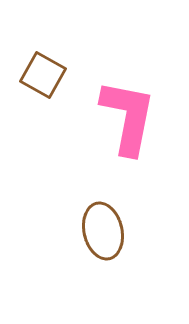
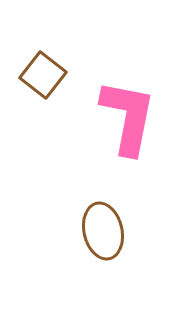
brown square: rotated 9 degrees clockwise
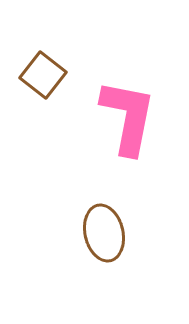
brown ellipse: moved 1 px right, 2 px down
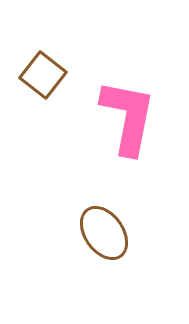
brown ellipse: rotated 22 degrees counterclockwise
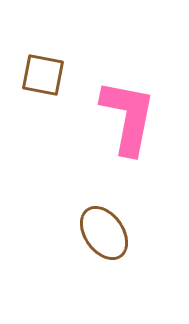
brown square: rotated 27 degrees counterclockwise
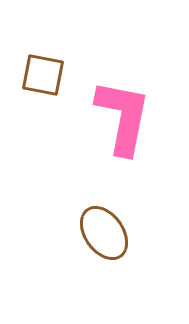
pink L-shape: moved 5 px left
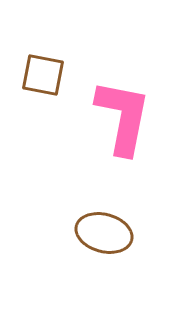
brown ellipse: rotated 40 degrees counterclockwise
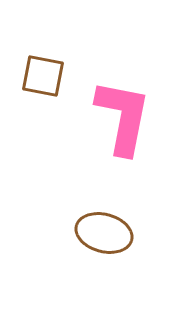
brown square: moved 1 px down
